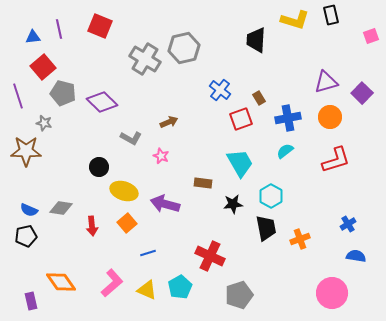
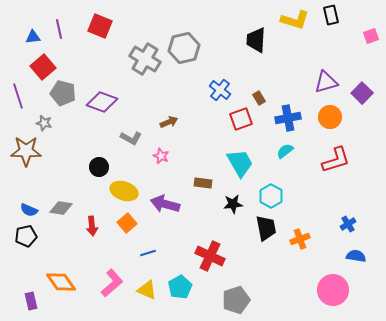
purple diamond at (102, 102): rotated 24 degrees counterclockwise
pink circle at (332, 293): moved 1 px right, 3 px up
gray pentagon at (239, 295): moved 3 px left, 5 px down
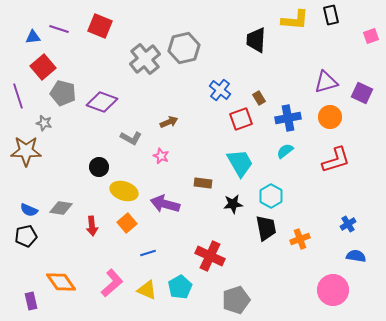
yellow L-shape at (295, 20): rotated 12 degrees counterclockwise
purple line at (59, 29): rotated 60 degrees counterclockwise
gray cross at (145, 59): rotated 20 degrees clockwise
purple square at (362, 93): rotated 20 degrees counterclockwise
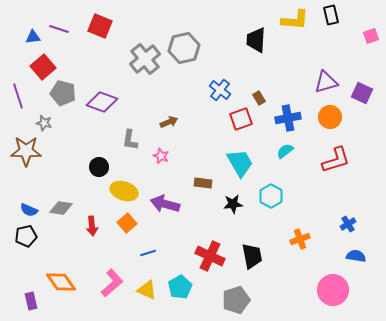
gray L-shape at (131, 138): moved 1 px left, 2 px down; rotated 70 degrees clockwise
black trapezoid at (266, 228): moved 14 px left, 28 px down
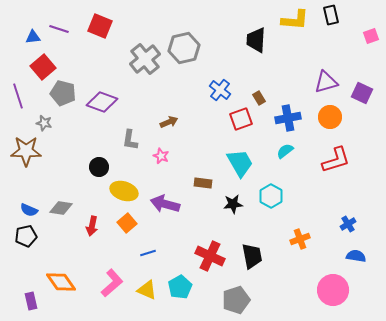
red arrow at (92, 226): rotated 18 degrees clockwise
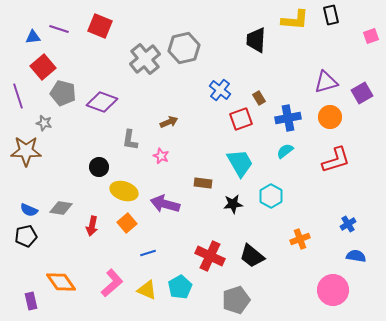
purple square at (362, 93): rotated 35 degrees clockwise
black trapezoid at (252, 256): rotated 140 degrees clockwise
